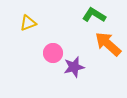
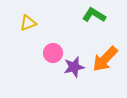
orange arrow: moved 3 px left, 15 px down; rotated 88 degrees counterclockwise
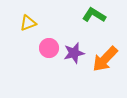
pink circle: moved 4 px left, 5 px up
purple star: moved 14 px up
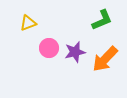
green L-shape: moved 8 px right, 5 px down; rotated 125 degrees clockwise
purple star: moved 1 px right, 1 px up
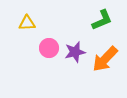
yellow triangle: moved 1 px left; rotated 18 degrees clockwise
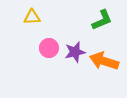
yellow triangle: moved 5 px right, 6 px up
orange arrow: moved 1 px left, 2 px down; rotated 64 degrees clockwise
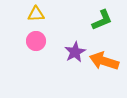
yellow triangle: moved 4 px right, 3 px up
pink circle: moved 13 px left, 7 px up
purple star: rotated 15 degrees counterclockwise
